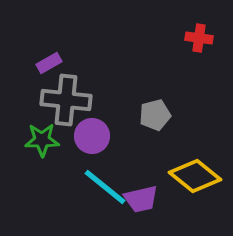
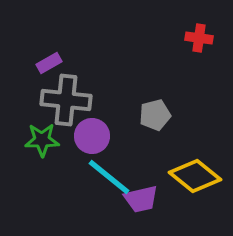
cyan line: moved 4 px right, 10 px up
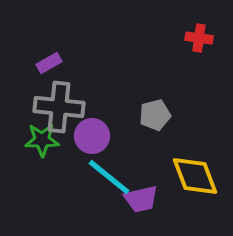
gray cross: moved 7 px left, 7 px down
yellow diamond: rotated 30 degrees clockwise
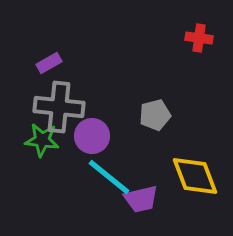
green star: rotated 8 degrees clockwise
